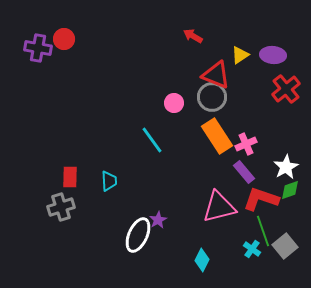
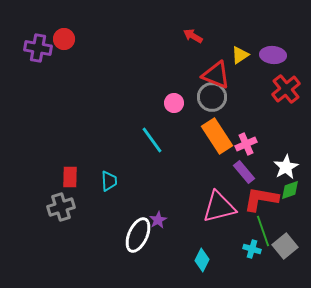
red L-shape: rotated 9 degrees counterclockwise
cyan cross: rotated 18 degrees counterclockwise
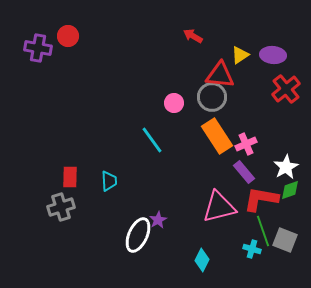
red circle: moved 4 px right, 3 px up
red triangle: moved 4 px right; rotated 16 degrees counterclockwise
gray square: moved 6 px up; rotated 30 degrees counterclockwise
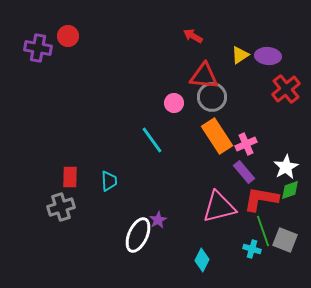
purple ellipse: moved 5 px left, 1 px down
red triangle: moved 16 px left, 1 px down
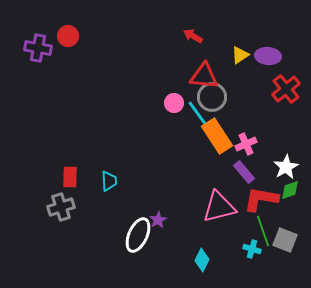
cyan line: moved 46 px right, 26 px up
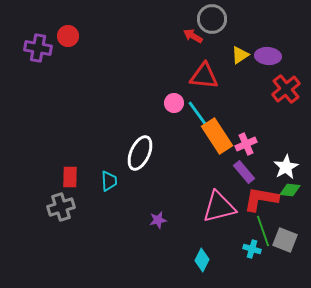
gray circle: moved 78 px up
green diamond: rotated 25 degrees clockwise
purple star: rotated 18 degrees clockwise
white ellipse: moved 2 px right, 82 px up
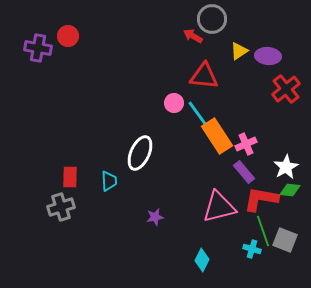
yellow triangle: moved 1 px left, 4 px up
purple star: moved 3 px left, 3 px up
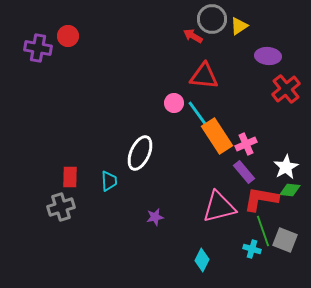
yellow triangle: moved 25 px up
